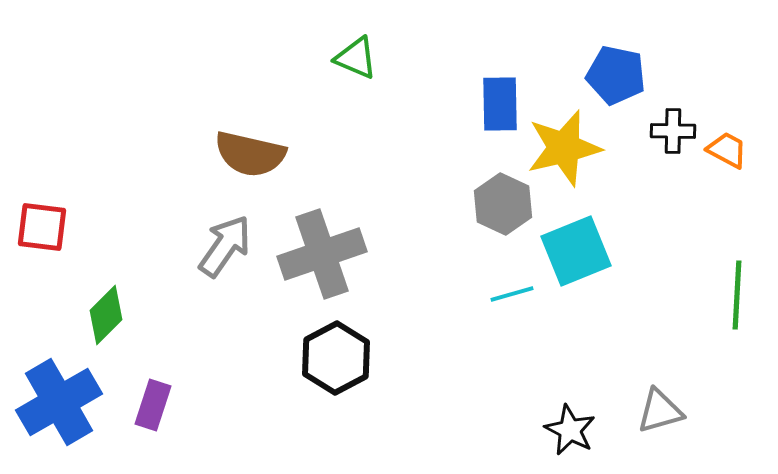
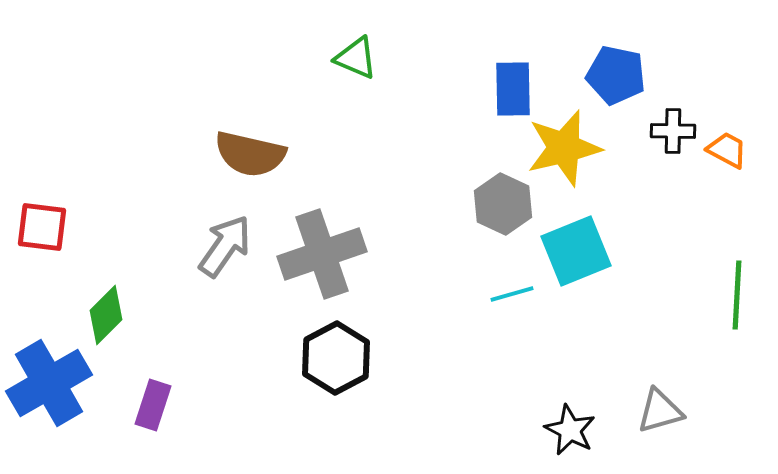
blue rectangle: moved 13 px right, 15 px up
blue cross: moved 10 px left, 19 px up
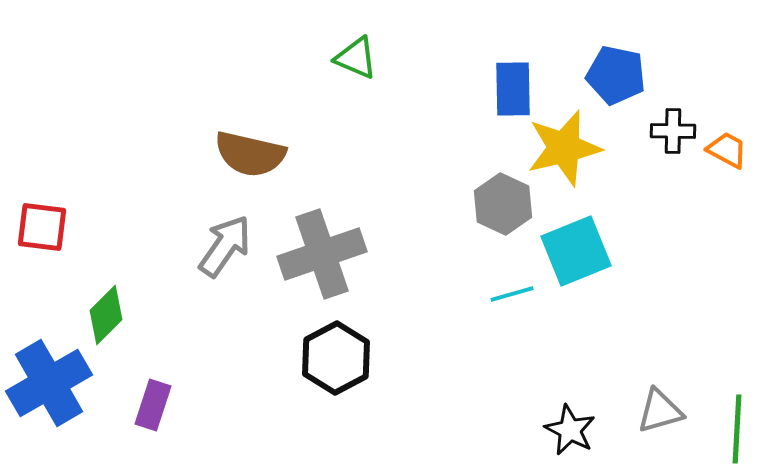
green line: moved 134 px down
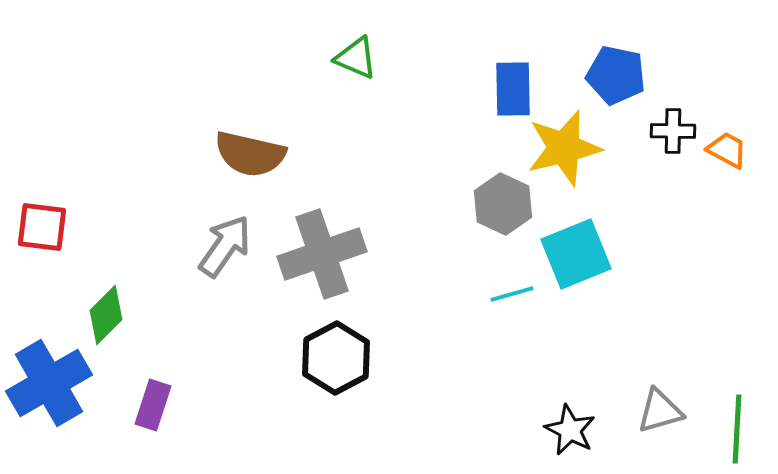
cyan square: moved 3 px down
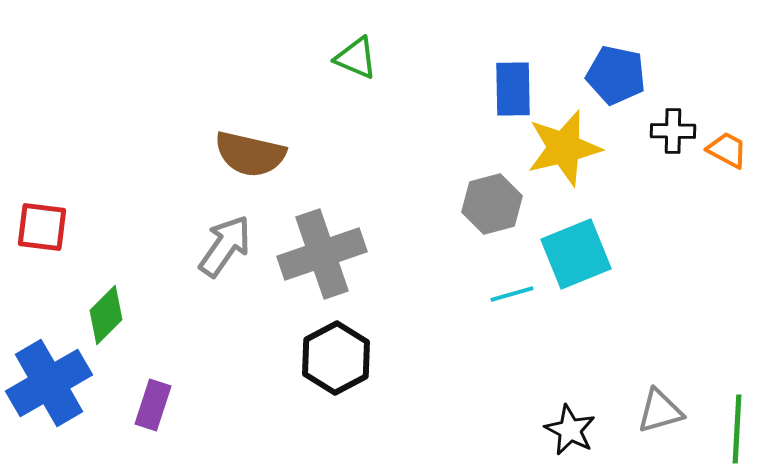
gray hexagon: moved 11 px left; rotated 20 degrees clockwise
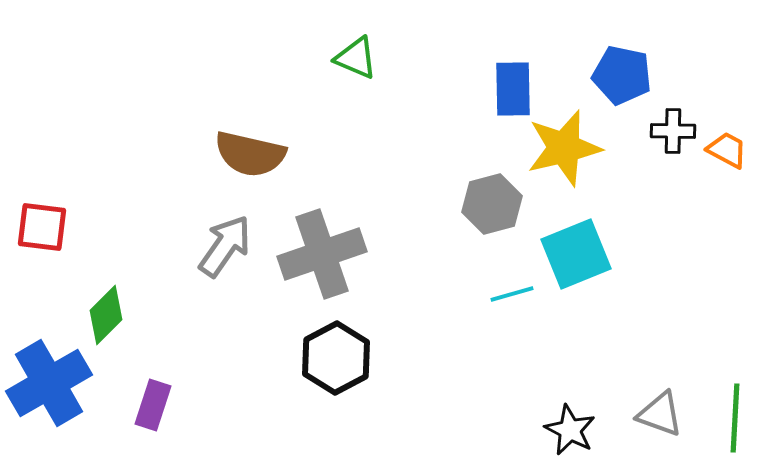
blue pentagon: moved 6 px right
gray triangle: moved 3 px down; rotated 36 degrees clockwise
green line: moved 2 px left, 11 px up
